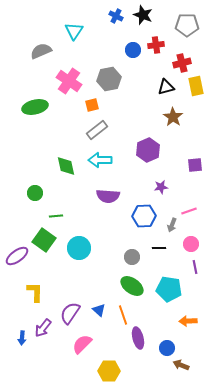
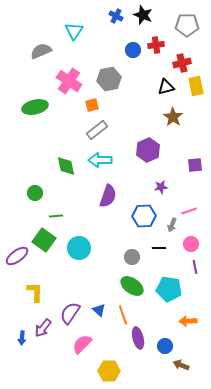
purple semicircle at (108, 196): rotated 75 degrees counterclockwise
blue circle at (167, 348): moved 2 px left, 2 px up
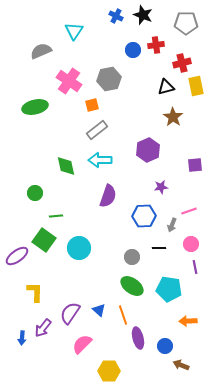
gray pentagon at (187, 25): moved 1 px left, 2 px up
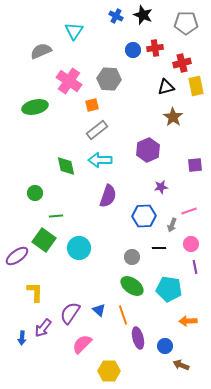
red cross at (156, 45): moved 1 px left, 3 px down
gray hexagon at (109, 79): rotated 15 degrees clockwise
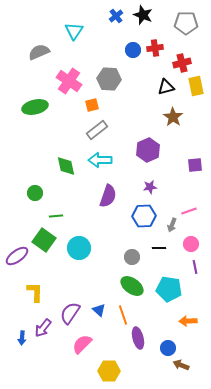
blue cross at (116, 16): rotated 24 degrees clockwise
gray semicircle at (41, 51): moved 2 px left, 1 px down
purple star at (161, 187): moved 11 px left
blue circle at (165, 346): moved 3 px right, 2 px down
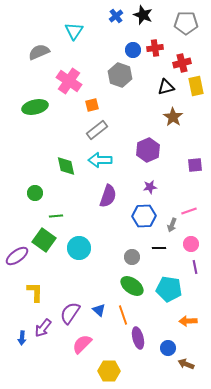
gray hexagon at (109, 79): moved 11 px right, 4 px up; rotated 15 degrees clockwise
brown arrow at (181, 365): moved 5 px right, 1 px up
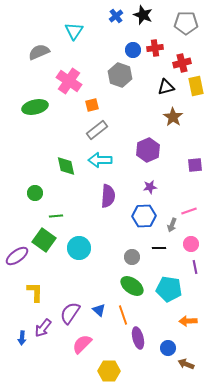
purple semicircle at (108, 196): rotated 15 degrees counterclockwise
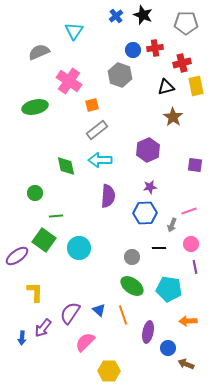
purple square at (195, 165): rotated 14 degrees clockwise
blue hexagon at (144, 216): moved 1 px right, 3 px up
purple ellipse at (138, 338): moved 10 px right, 6 px up; rotated 25 degrees clockwise
pink semicircle at (82, 344): moved 3 px right, 2 px up
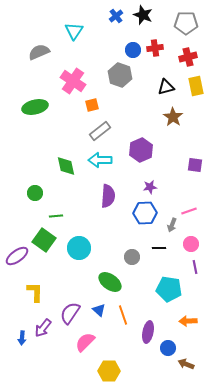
red cross at (182, 63): moved 6 px right, 6 px up
pink cross at (69, 81): moved 4 px right
gray rectangle at (97, 130): moved 3 px right, 1 px down
purple hexagon at (148, 150): moved 7 px left
green ellipse at (132, 286): moved 22 px left, 4 px up
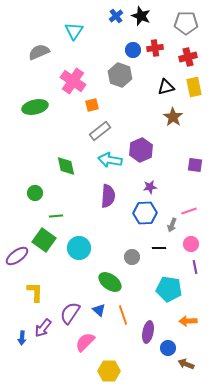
black star at (143, 15): moved 2 px left, 1 px down
yellow rectangle at (196, 86): moved 2 px left, 1 px down
cyan arrow at (100, 160): moved 10 px right; rotated 10 degrees clockwise
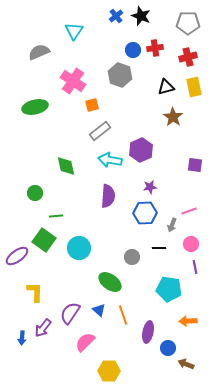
gray pentagon at (186, 23): moved 2 px right
